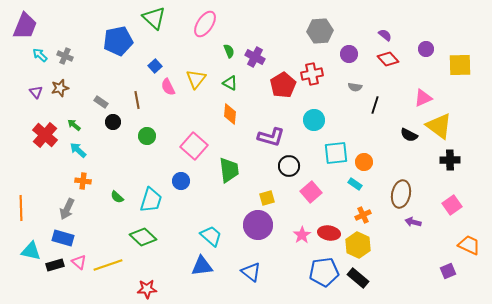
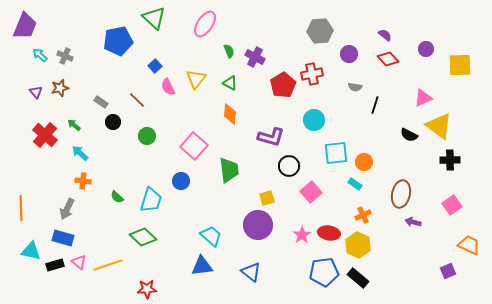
brown line at (137, 100): rotated 36 degrees counterclockwise
cyan arrow at (78, 150): moved 2 px right, 3 px down
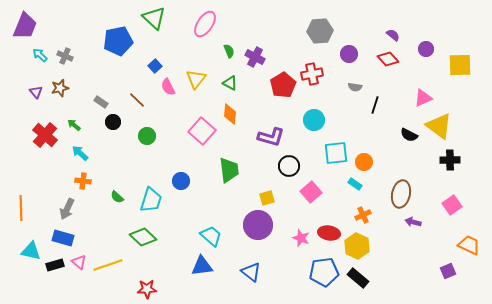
purple semicircle at (385, 35): moved 8 px right
pink square at (194, 146): moved 8 px right, 15 px up
pink star at (302, 235): moved 1 px left, 3 px down; rotated 18 degrees counterclockwise
yellow hexagon at (358, 245): moved 1 px left, 1 px down
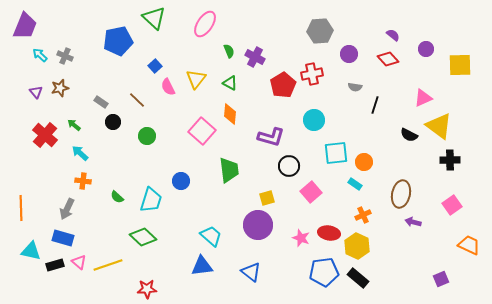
purple square at (448, 271): moved 7 px left, 8 px down
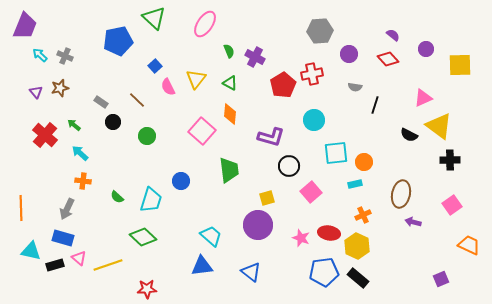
cyan rectangle at (355, 184): rotated 48 degrees counterclockwise
pink triangle at (79, 262): moved 4 px up
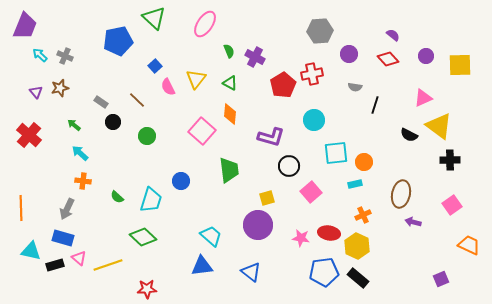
purple circle at (426, 49): moved 7 px down
red cross at (45, 135): moved 16 px left
pink star at (301, 238): rotated 12 degrees counterclockwise
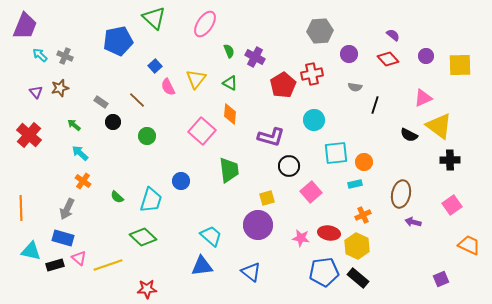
orange cross at (83, 181): rotated 28 degrees clockwise
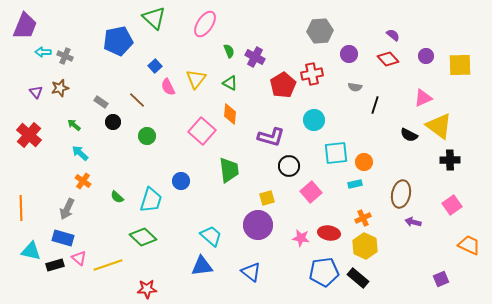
cyan arrow at (40, 55): moved 3 px right, 3 px up; rotated 42 degrees counterclockwise
orange cross at (363, 215): moved 3 px down
yellow hexagon at (357, 246): moved 8 px right
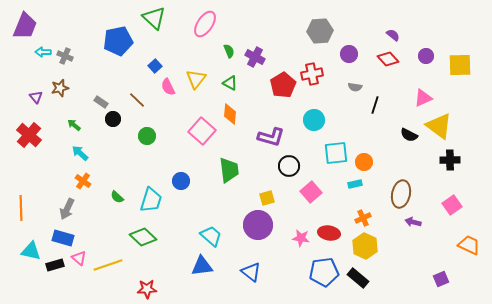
purple triangle at (36, 92): moved 5 px down
black circle at (113, 122): moved 3 px up
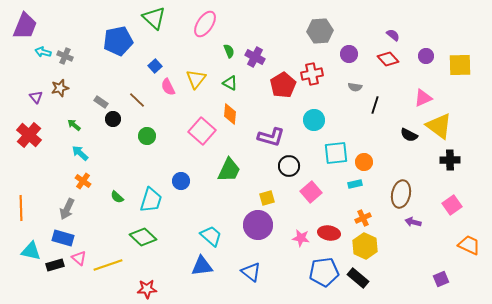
cyan arrow at (43, 52): rotated 14 degrees clockwise
green trapezoid at (229, 170): rotated 32 degrees clockwise
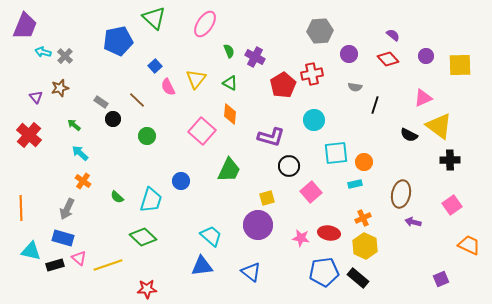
gray cross at (65, 56): rotated 21 degrees clockwise
